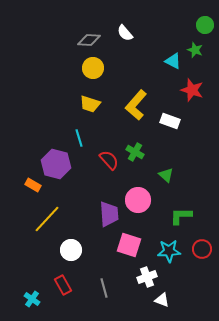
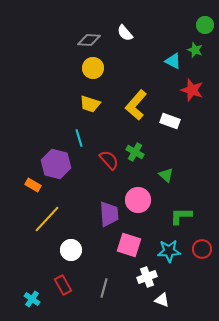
gray line: rotated 30 degrees clockwise
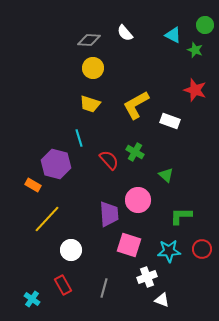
cyan triangle: moved 26 px up
red star: moved 3 px right
yellow L-shape: rotated 20 degrees clockwise
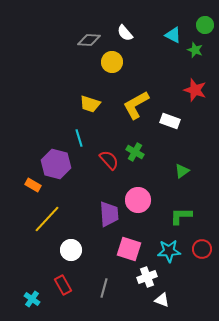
yellow circle: moved 19 px right, 6 px up
green triangle: moved 16 px right, 4 px up; rotated 42 degrees clockwise
pink square: moved 4 px down
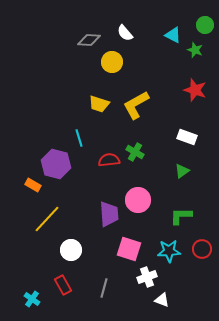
yellow trapezoid: moved 9 px right
white rectangle: moved 17 px right, 16 px down
red semicircle: rotated 55 degrees counterclockwise
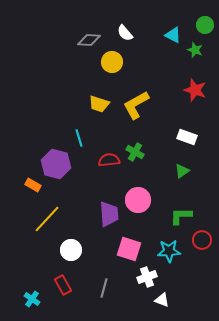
red circle: moved 9 px up
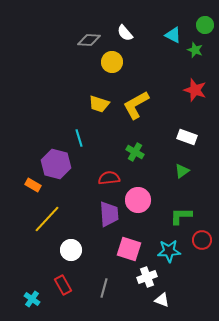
red semicircle: moved 18 px down
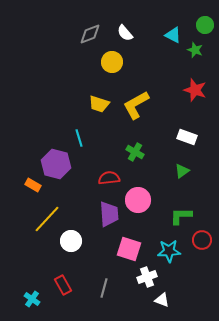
gray diamond: moved 1 px right, 6 px up; rotated 25 degrees counterclockwise
white circle: moved 9 px up
